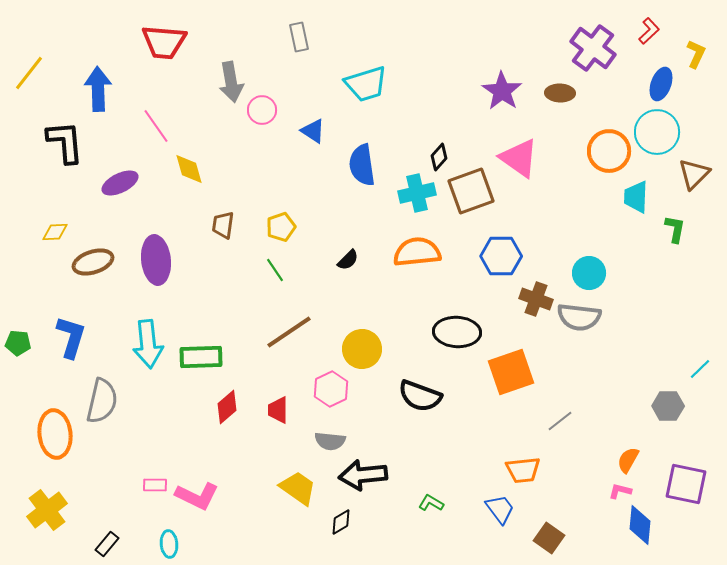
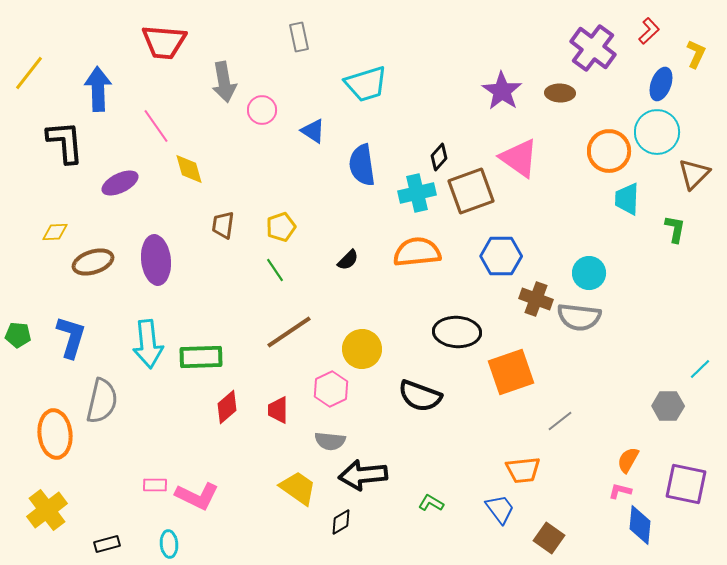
gray arrow at (231, 82): moved 7 px left
cyan trapezoid at (636, 197): moved 9 px left, 2 px down
green pentagon at (18, 343): moved 8 px up
black rectangle at (107, 544): rotated 35 degrees clockwise
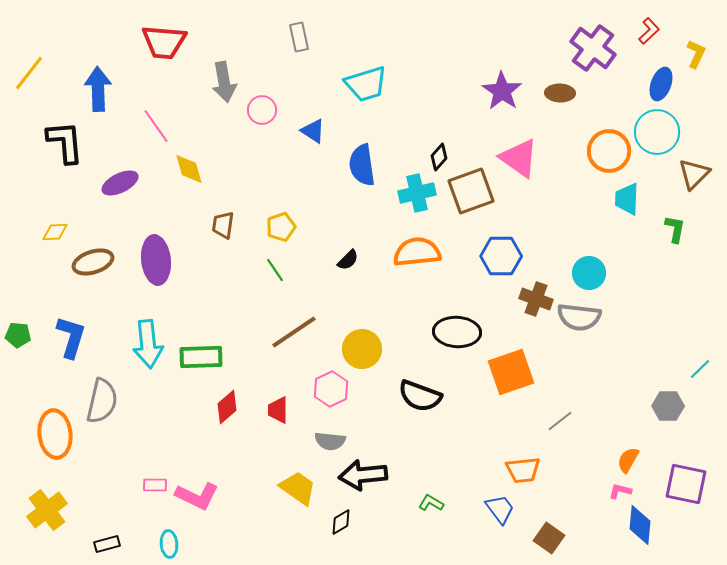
brown line at (289, 332): moved 5 px right
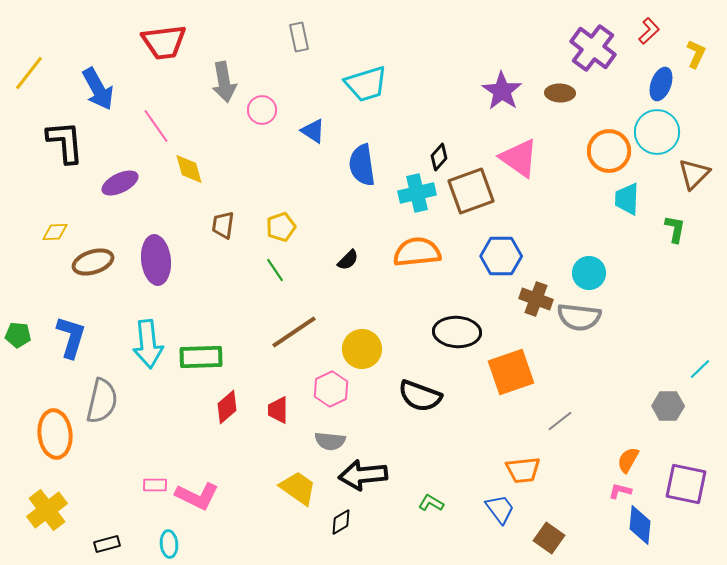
red trapezoid at (164, 42): rotated 12 degrees counterclockwise
blue arrow at (98, 89): rotated 153 degrees clockwise
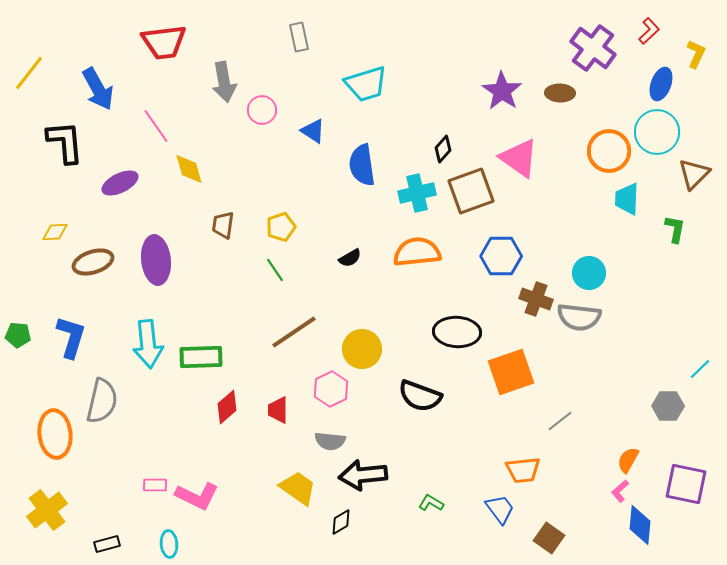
black diamond at (439, 157): moved 4 px right, 8 px up
black semicircle at (348, 260): moved 2 px right, 2 px up; rotated 15 degrees clockwise
pink L-shape at (620, 491): rotated 55 degrees counterclockwise
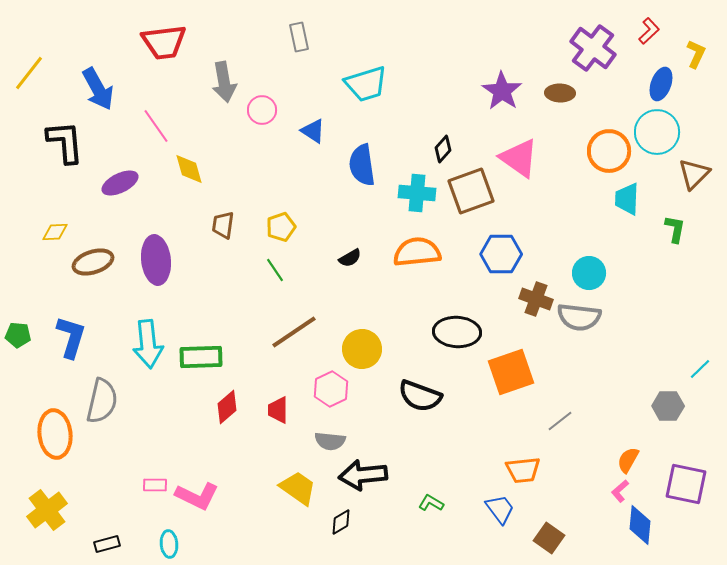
cyan cross at (417, 193): rotated 18 degrees clockwise
blue hexagon at (501, 256): moved 2 px up
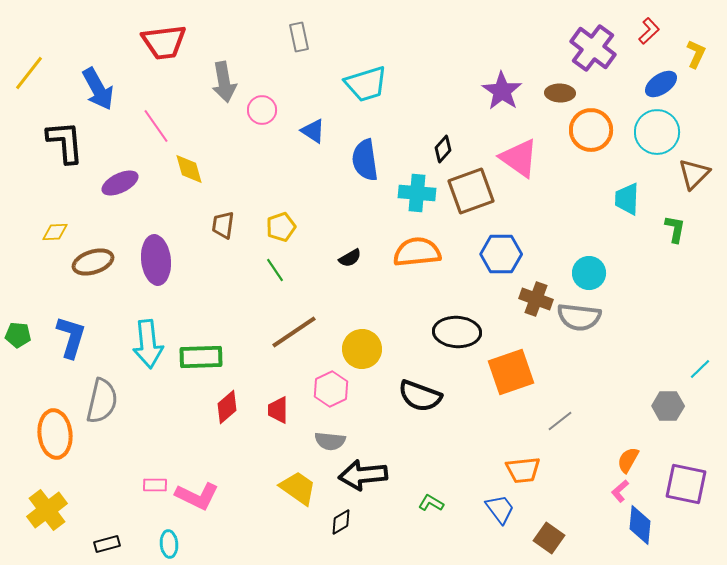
blue ellipse at (661, 84): rotated 36 degrees clockwise
orange circle at (609, 151): moved 18 px left, 21 px up
blue semicircle at (362, 165): moved 3 px right, 5 px up
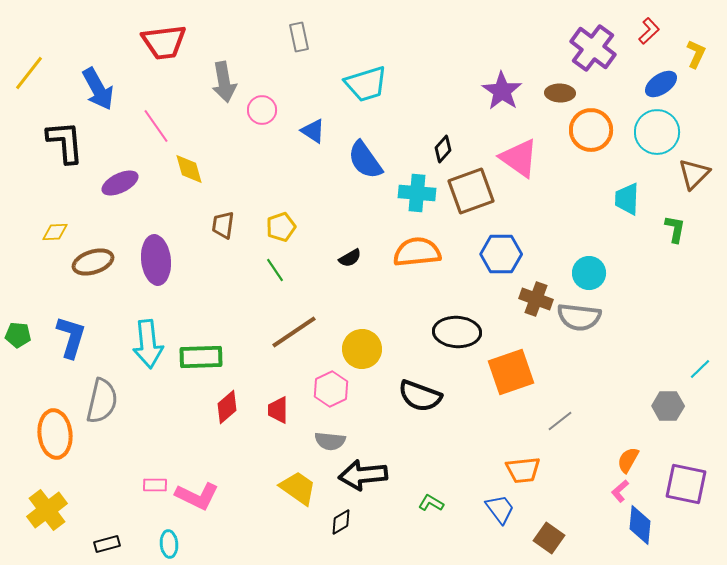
blue semicircle at (365, 160): rotated 27 degrees counterclockwise
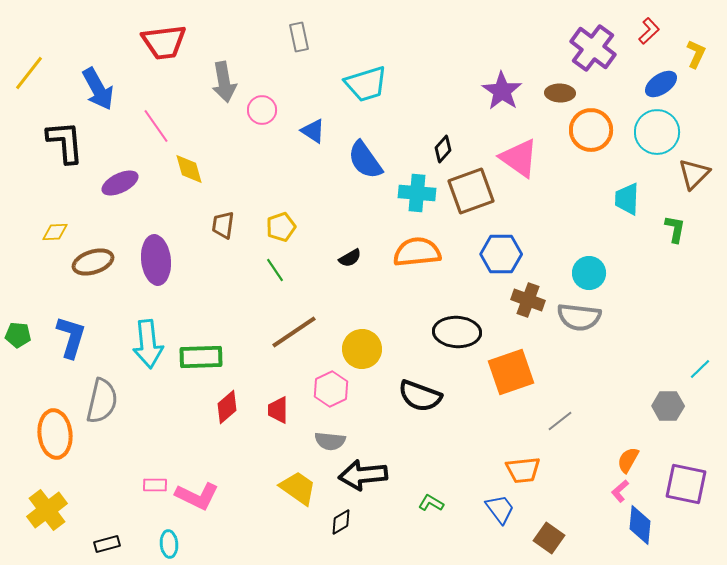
brown cross at (536, 299): moved 8 px left, 1 px down
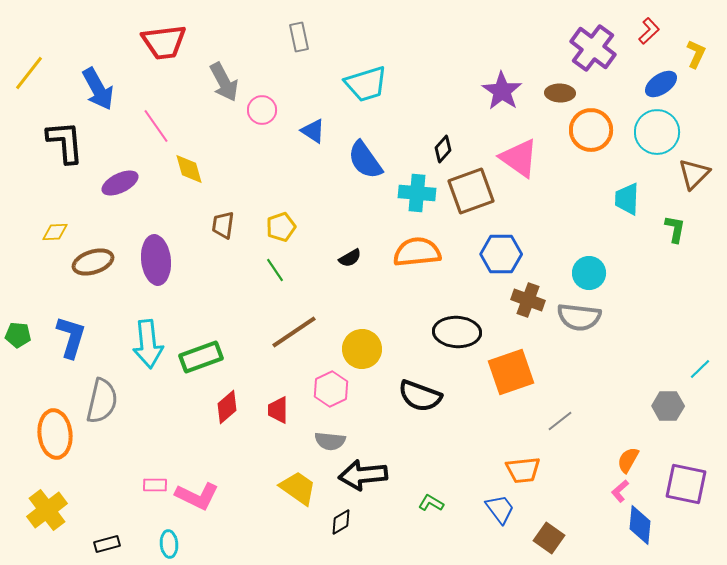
gray arrow at (224, 82): rotated 18 degrees counterclockwise
green rectangle at (201, 357): rotated 18 degrees counterclockwise
